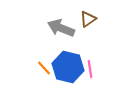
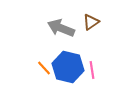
brown triangle: moved 3 px right, 3 px down
pink line: moved 2 px right, 1 px down
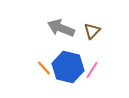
brown triangle: moved 1 px right, 9 px down; rotated 12 degrees counterclockwise
pink line: rotated 42 degrees clockwise
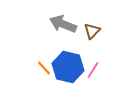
gray arrow: moved 2 px right, 4 px up
pink line: moved 1 px right
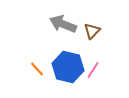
orange line: moved 7 px left, 1 px down
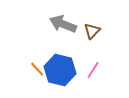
blue hexagon: moved 8 px left, 3 px down
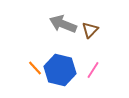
brown triangle: moved 2 px left, 1 px up
orange line: moved 2 px left, 1 px up
